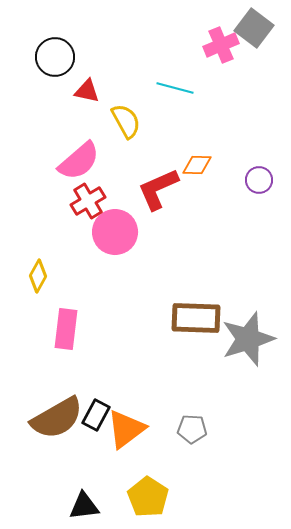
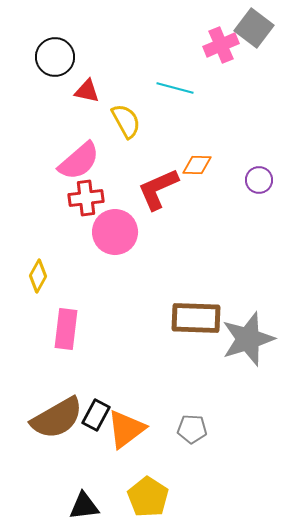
red cross: moved 2 px left, 3 px up; rotated 24 degrees clockwise
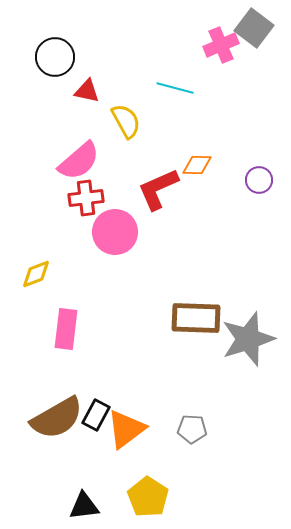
yellow diamond: moved 2 px left, 2 px up; rotated 40 degrees clockwise
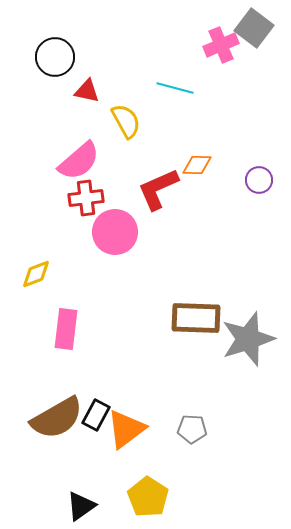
black triangle: moved 3 px left; rotated 28 degrees counterclockwise
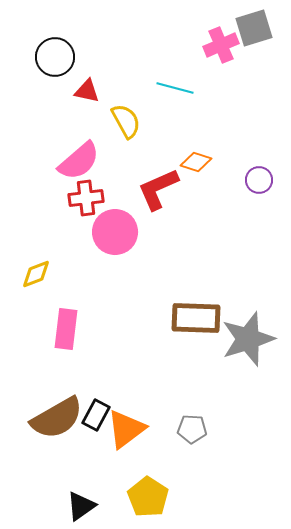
gray square: rotated 36 degrees clockwise
orange diamond: moved 1 px left, 3 px up; rotated 16 degrees clockwise
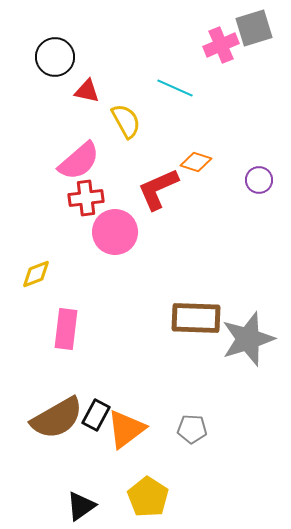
cyan line: rotated 9 degrees clockwise
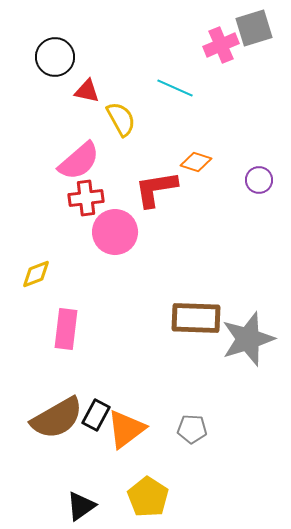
yellow semicircle: moved 5 px left, 2 px up
red L-shape: moved 2 px left; rotated 15 degrees clockwise
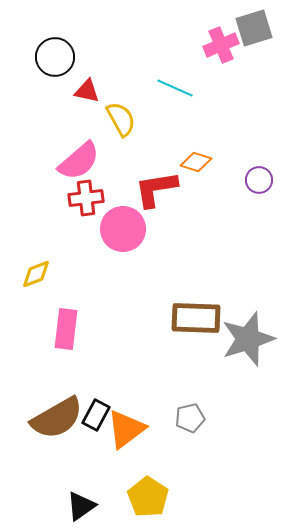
pink circle: moved 8 px right, 3 px up
gray pentagon: moved 2 px left, 11 px up; rotated 16 degrees counterclockwise
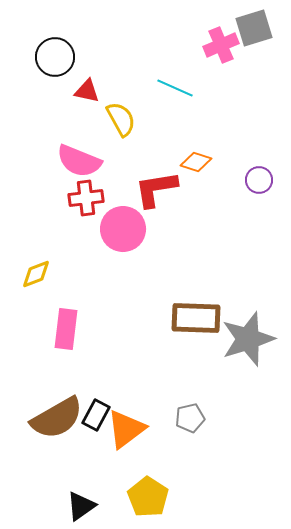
pink semicircle: rotated 63 degrees clockwise
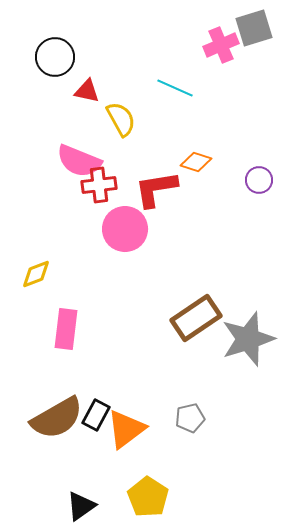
red cross: moved 13 px right, 13 px up
pink circle: moved 2 px right
brown rectangle: rotated 36 degrees counterclockwise
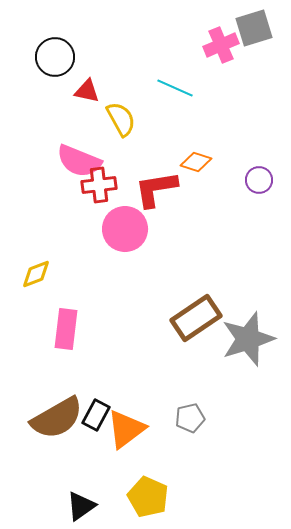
yellow pentagon: rotated 9 degrees counterclockwise
